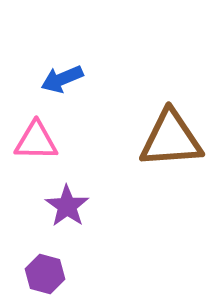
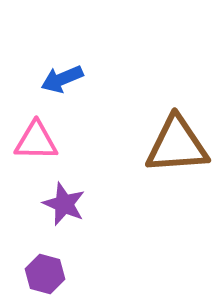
brown triangle: moved 6 px right, 6 px down
purple star: moved 3 px left, 2 px up; rotated 12 degrees counterclockwise
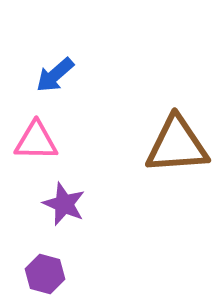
blue arrow: moved 7 px left, 4 px up; rotated 18 degrees counterclockwise
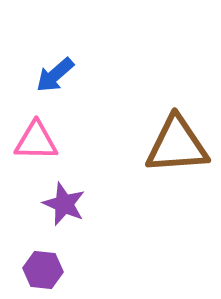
purple hexagon: moved 2 px left, 4 px up; rotated 9 degrees counterclockwise
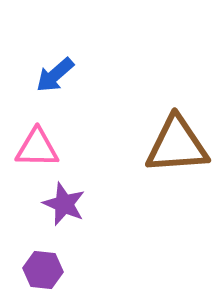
pink triangle: moved 1 px right, 7 px down
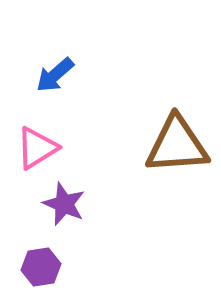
pink triangle: rotated 33 degrees counterclockwise
purple hexagon: moved 2 px left, 3 px up; rotated 15 degrees counterclockwise
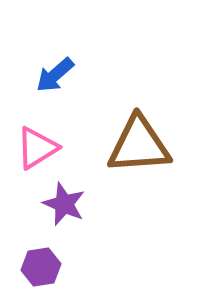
brown triangle: moved 38 px left
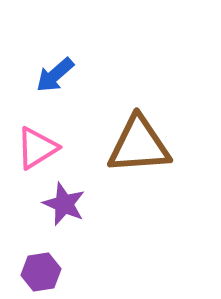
purple hexagon: moved 5 px down
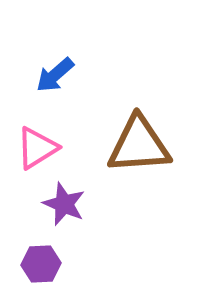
purple hexagon: moved 8 px up; rotated 6 degrees clockwise
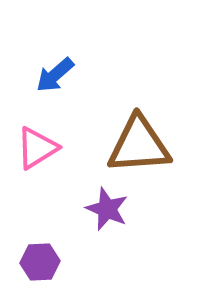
purple star: moved 43 px right, 5 px down
purple hexagon: moved 1 px left, 2 px up
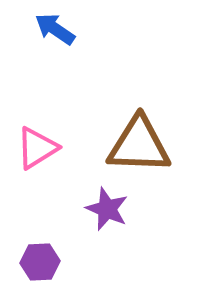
blue arrow: moved 46 px up; rotated 75 degrees clockwise
brown triangle: rotated 6 degrees clockwise
